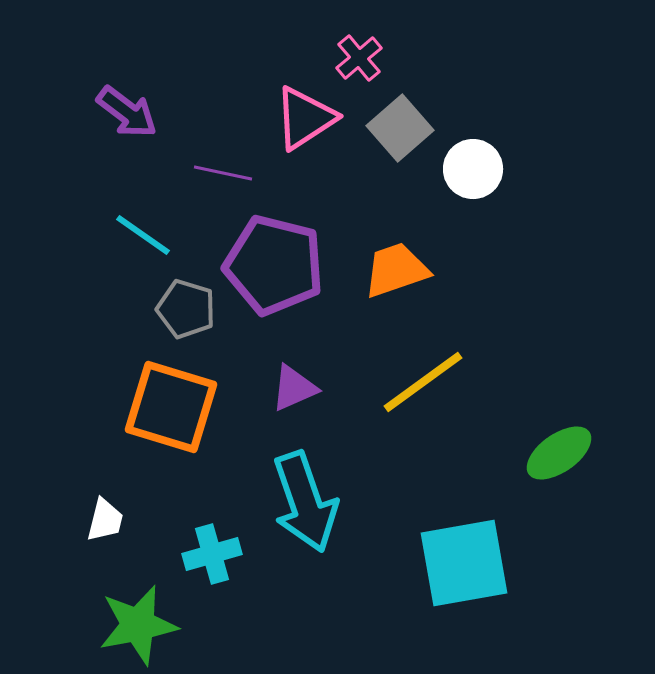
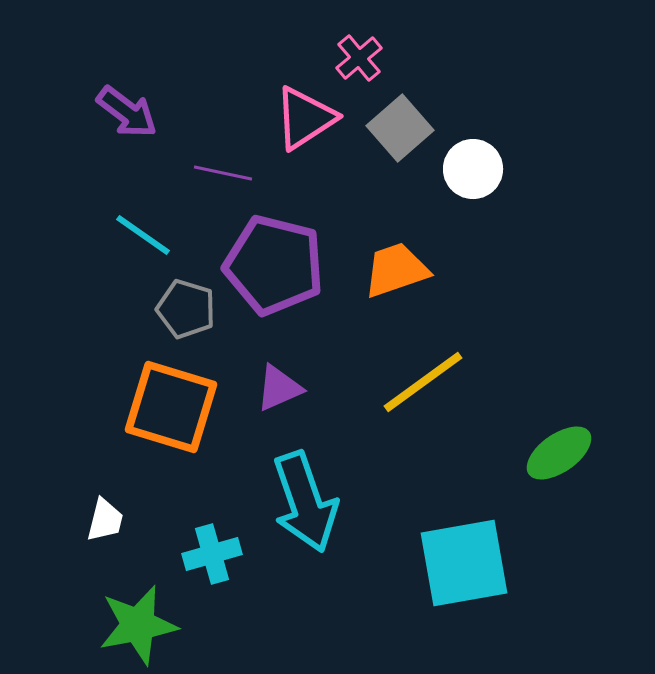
purple triangle: moved 15 px left
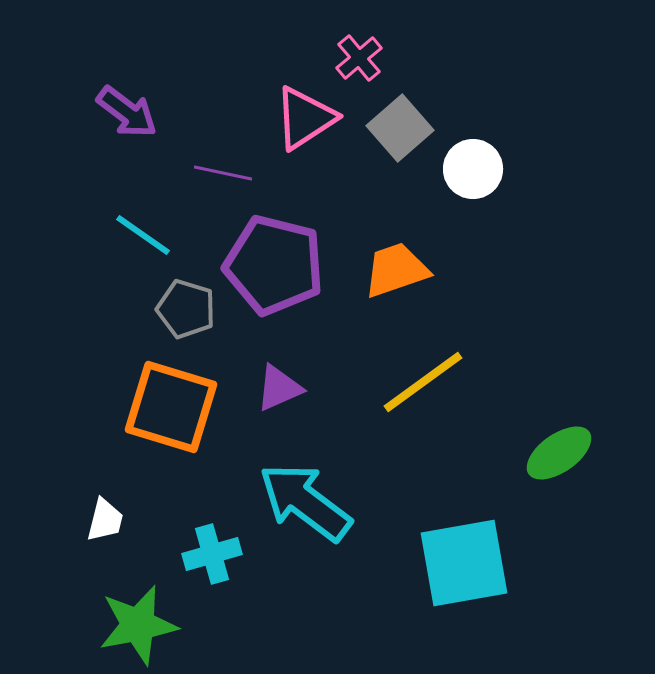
cyan arrow: rotated 146 degrees clockwise
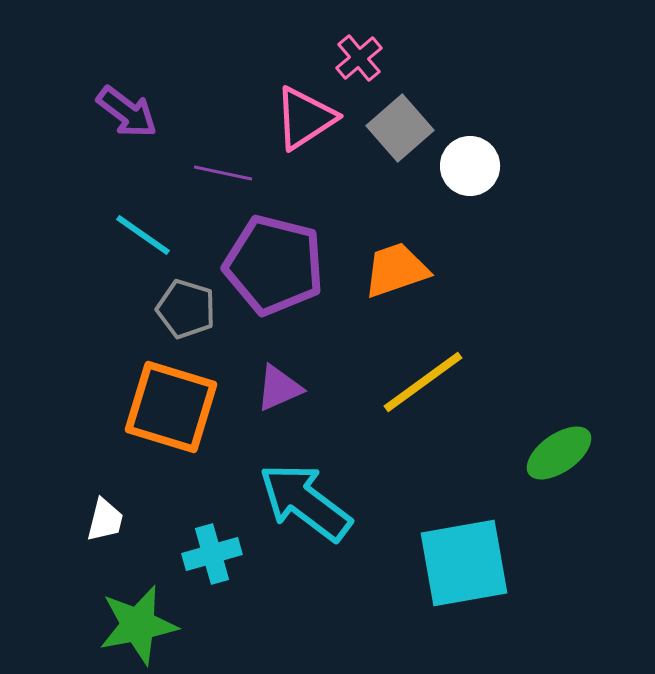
white circle: moved 3 px left, 3 px up
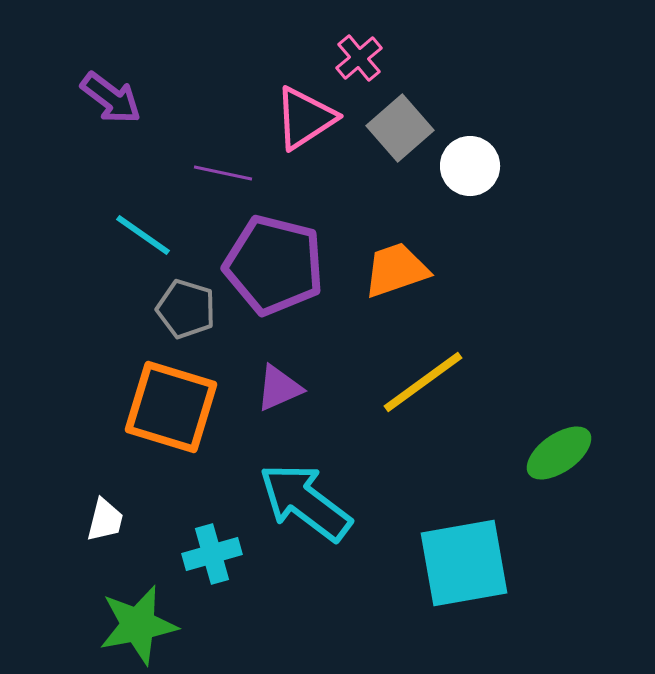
purple arrow: moved 16 px left, 14 px up
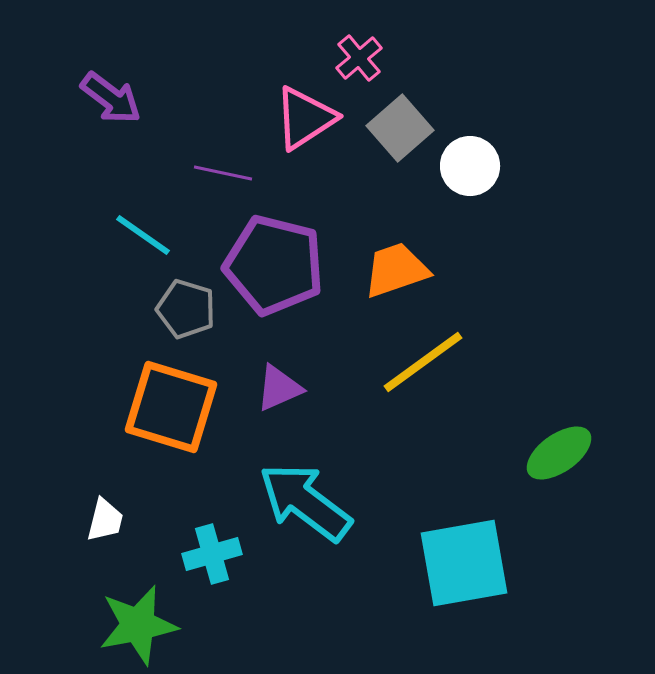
yellow line: moved 20 px up
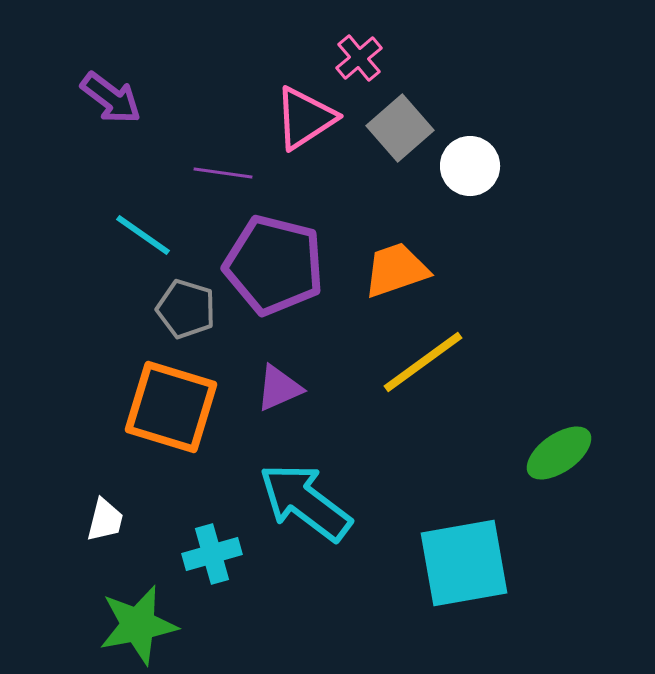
purple line: rotated 4 degrees counterclockwise
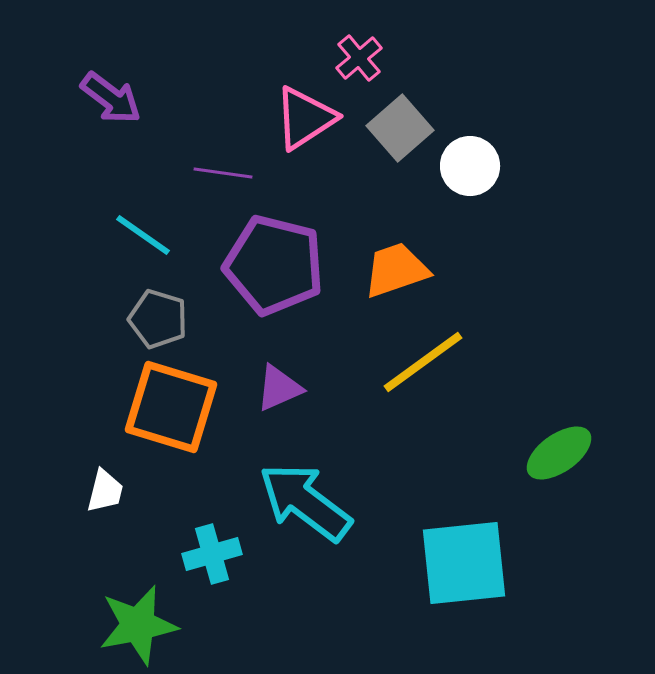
gray pentagon: moved 28 px left, 10 px down
white trapezoid: moved 29 px up
cyan square: rotated 4 degrees clockwise
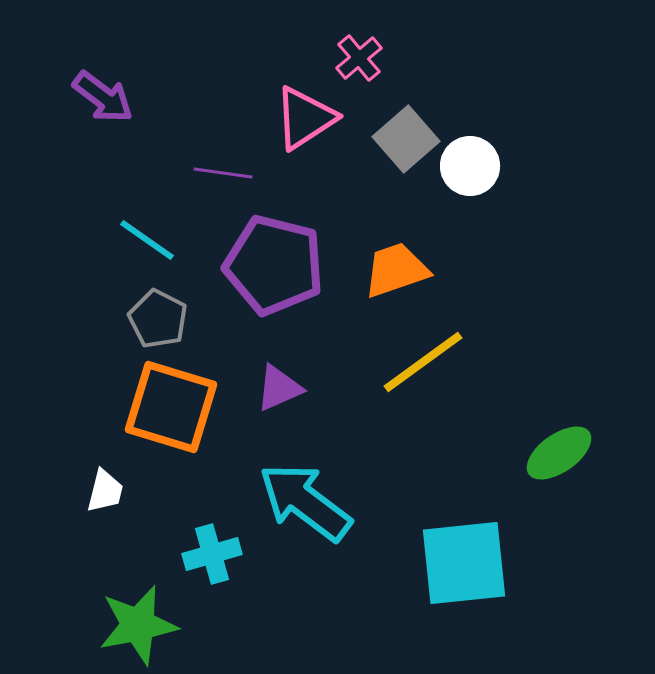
purple arrow: moved 8 px left, 1 px up
gray square: moved 6 px right, 11 px down
cyan line: moved 4 px right, 5 px down
gray pentagon: rotated 10 degrees clockwise
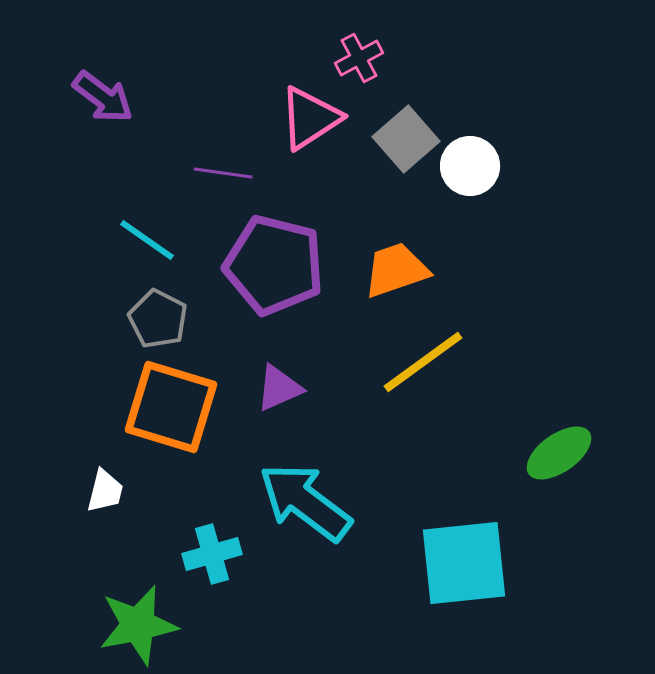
pink cross: rotated 12 degrees clockwise
pink triangle: moved 5 px right
